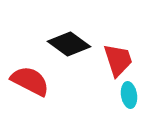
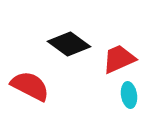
red trapezoid: moved 1 px right, 1 px up; rotated 96 degrees counterclockwise
red semicircle: moved 5 px down
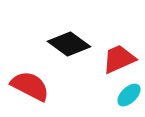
cyan ellipse: rotated 55 degrees clockwise
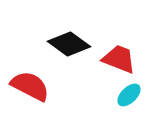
red trapezoid: rotated 45 degrees clockwise
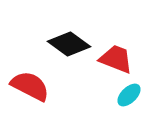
red trapezoid: moved 3 px left
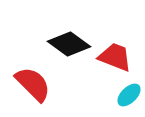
red trapezoid: moved 1 px left, 2 px up
red semicircle: moved 3 px right, 2 px up; rotated 18 degrees clockwise
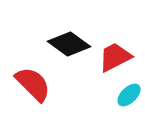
red trapezoid: rotated 48 degrees counterclockwise
